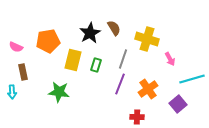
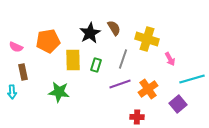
yellow rectangle: rotated 15 degrees counterclockwise
purple line: rotated 50 degrees clockwise
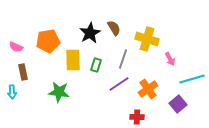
purple line: moved 1 px left; rotated 15 degrees counterclockwise
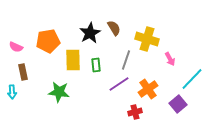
gray line: moved 3 px right, 1 px down
green rectangle: rotated 24 degrees counterclockwise
cyan line: rotated 30 degrees counterclockwise
red cross: moved 2 px left, 5 px up; rotated 16 degrees counterclockwise
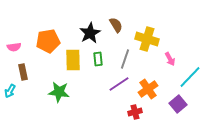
brown semicircle: moved 2 px right, 3 px up
pink semicircle: moved 2 px left; rotated 32 degrees counterclockwise
gray line: moved 1 px left, 1 px up
green rectangle: moved 2 px right, 6 px up
cyan line: moved 2 px left, 2 px up
cyan arrow: moved 2 px left, 1 px up; rotated 32 degrees clockwise
